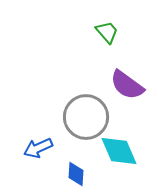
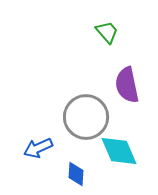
purple semicircle: rotated 42 degrees clockwise
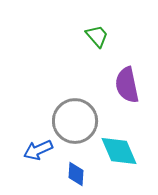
green trapezoid: moved 10 px left, 4 px down
gray circle: moved 11 px left, 4 px down
blue arrow: moved 2 px down
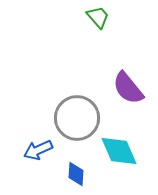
green trapezoid: moved 1 px right, 19 px up
purple semicircle: moved 1 px right, 3 px down; rotated 27 degrees counterclockwise
gray circle: moved 2 px right, 3 px up
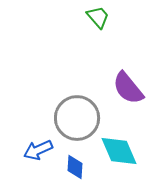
blue diamond: moved 1 px left, 7 px up
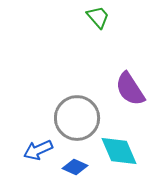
purple semicircle: moved 2 px right, 1 px down; rotated 6 degrees clockwise
blue diamond: rotated 70 degrees counterclockwise
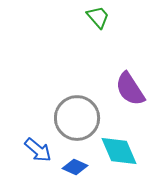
blue arrow: rotated 116 degrees counterclockwise
